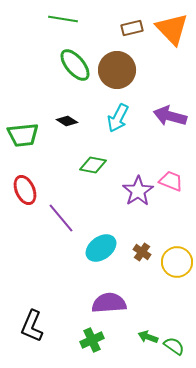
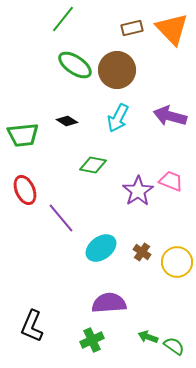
green line: rotated 60 degrees counterclockwise
green ellipse: rotated 16 degrees counterclockwise
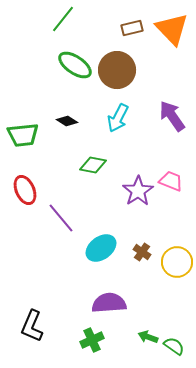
purple arrow: moved 2 px right; rotated 40 degrees clockwise
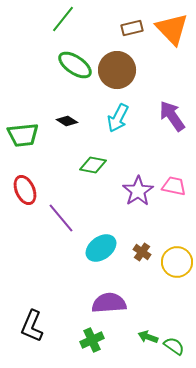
pink trapezoid: moved 3 px right, 5 px down; rotated 10 degrees counterclockwise
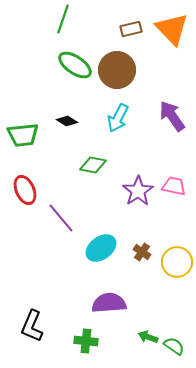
green line: rotated 20 degrees counterclockwise
brown rectangle: moved 1 px left, 1 px down
green cross: moved 6 px left, 1 px down; rotated 30 degrees clockwise
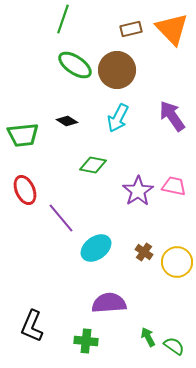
cyan ellipse: moved 5 px left
brown cross: moved 2 px right
green arrow: rotated 42 degrees clockwise
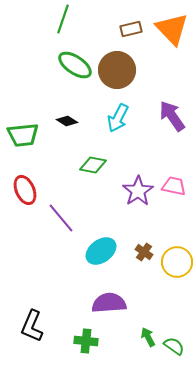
cyan ellipse: moved 5 px right, 3 px down
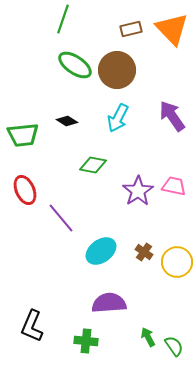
green semicircle: rotated 20 degrees clockwise
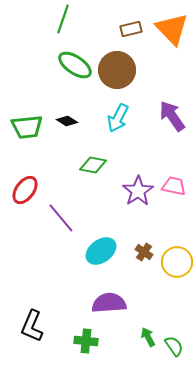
green trapezoid: moved 4 px right, 8 px up
red ellipse: rotated 60 degrees clockwise
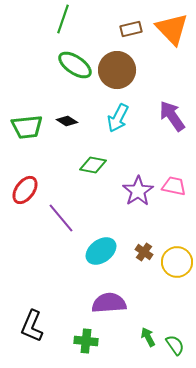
green semicircle: moved 1 px right, 1 px up
